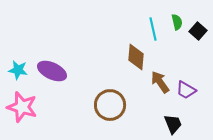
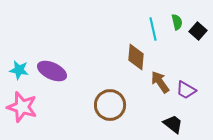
cyan star: moved 1 px right
black trapezoid: rotated 30 degrees counterclockwise
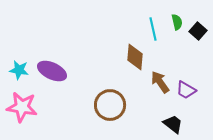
brown diamond: moved 1 px left
pink star: rotated 8 degrees counterclockwise
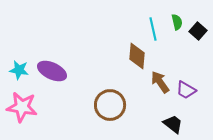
brown diamond: moved 2 px right, 1 px up
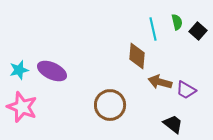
cyan star: rotated 24 degrees counterclockwise
brown arrow: rotated 40 degrees counterclockwise
pink star: rotated 12 degrees clockwise
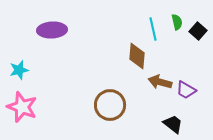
purple ellipse: moved 41 px up; rotated 28 degrees counterclockwise
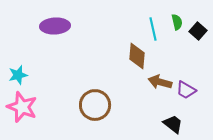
purple ellipse: moved 3 px right, 4 px up
cyan star: moved 1 px left, 5 px down
brown circle: moved 15 px left
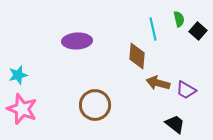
green semicircle: moved 2 px right, 3 px up
purple ellipse: moved 22 px right, 15 px down
brown arrow: moved 2 px left, 1 px down
pink star: moved 2 px down
black trapezoid: moved 2 px right
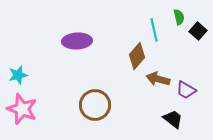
green semicircle: moved 2 px up
cyan line: moved 1 px right, 1 px down
brown diamond: rotated 36 degrees clockwise
brown arrow: moved 4 px up
black trapezoid: moved 2 px left, 5 px up
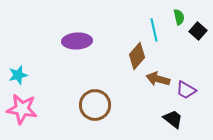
pink star: rotated 12 degrees counterclockwise
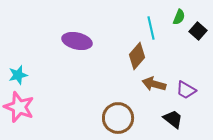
green semicircle: rotated 35 degrees clockwise
cyan line: moved 3 px left, 2 px up
purple ellipse: rotated 16 degrees clockwise
brown arrow: moved 4 px left, 5 px down
brown circle: moved 23 px right, 13 px down
pink star: moved 3 px left, 2 px up; rotated 12 degrees clockwise
